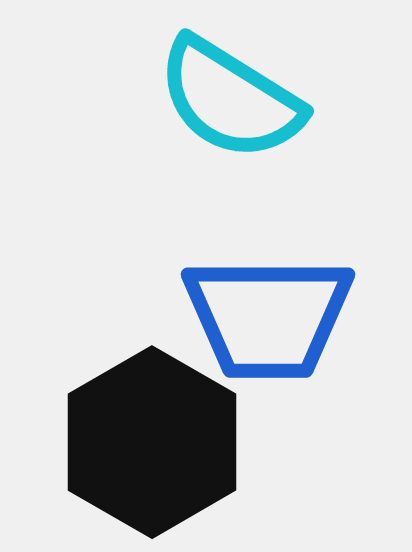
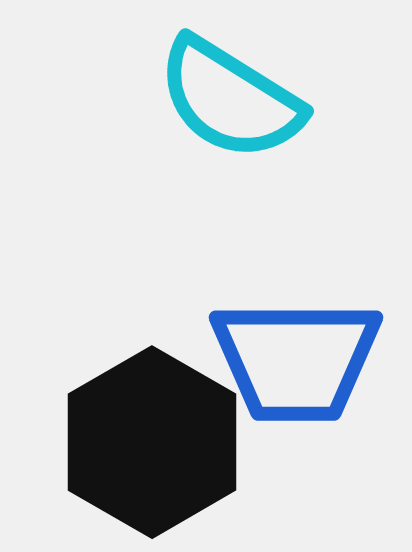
blue trapezoid: moved 28 px right, 43 px down
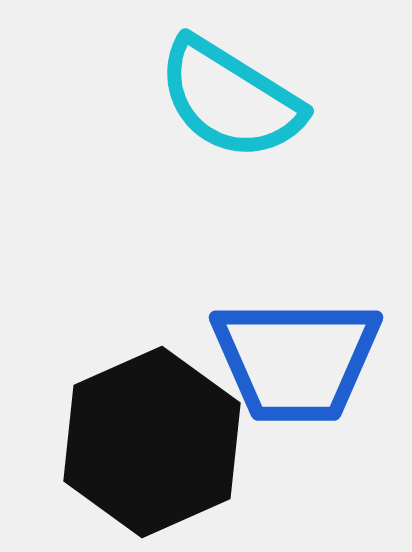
black hexagon: rotated 6 degrees clockwise
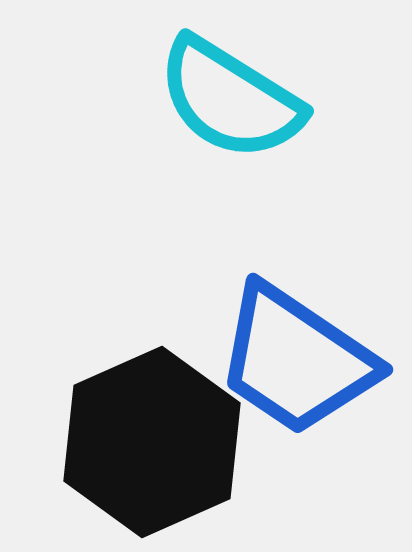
blue trapezoid: rotated 34 degrees clockwise
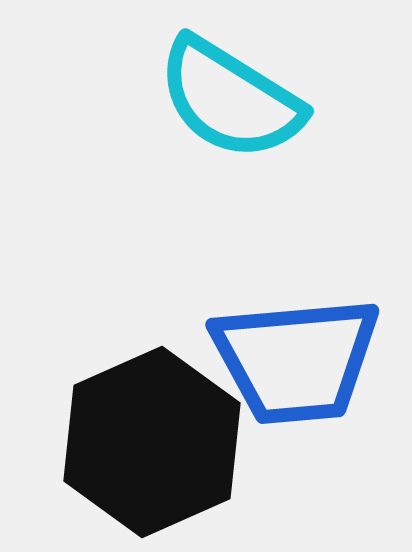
blue trapezoid: rotated 39 degrees counterclockwise
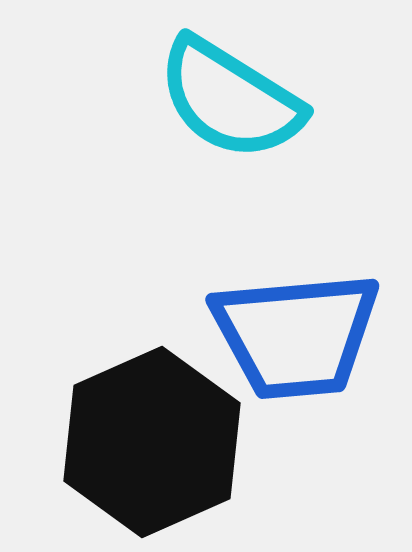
blue trapezoid: moved 25 px up
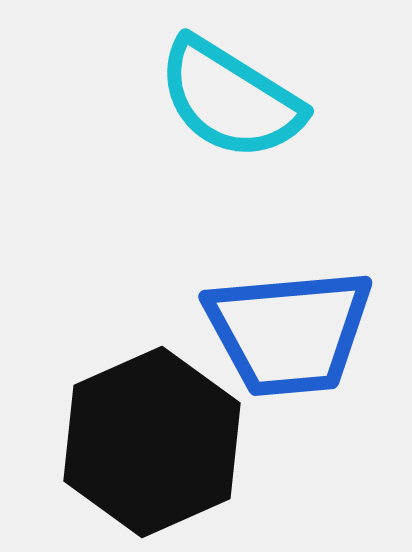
blue trapezoid: moved 7 px left, 3 px up
